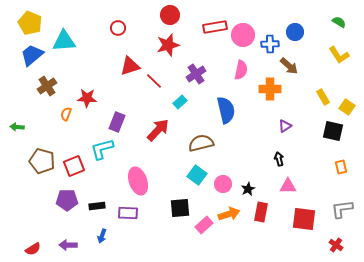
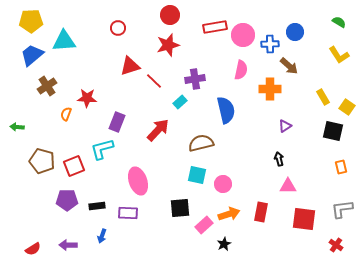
yellow pentagon at (30, 23): moved 1 px right, 2 px up; rotated 25 degrees counterclockwise
purple cross at (196, 74): moved 1 px left, 5 px down; rotated 24 degrees clockwise
cyan square at (197, 175): rotated 24 degrees counterclockwise
black star at (248, 189): moved 24 px left, 55 px down
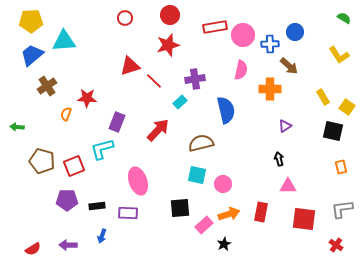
green semicircle at (339, 22): moved 5 px right, 4 px up
red circle at (118, 28): moved 7 px right, 10 px up
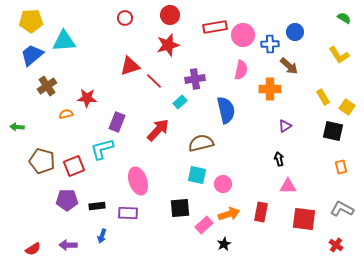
orange semicircle at (66, 114): rotated 56 degrees clockwise
gray L-shape at (342, 209): rotated 35 degrees clockwise
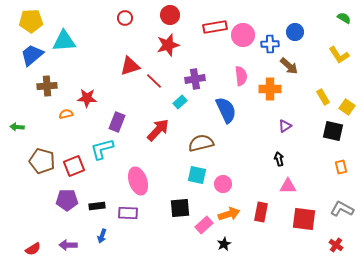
pink semicircle at (241, 70): moved 6 px down; rotated 18 degrees counterclockwise
brown cross at (47, 86): rotated 30 degrees clockwise
blue semicircle at (226, 110): rotated 12 degrees counterclockwise
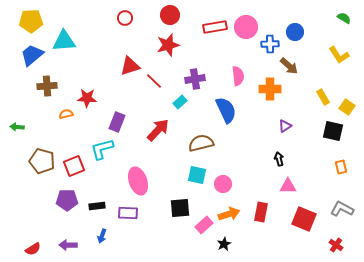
pink circle at (243, 35): moved 3 px right, 8 px up
pink semicircle at (241, 76): moved 3 px left
red square at (304, 219): rotated 15 degrees clockwise
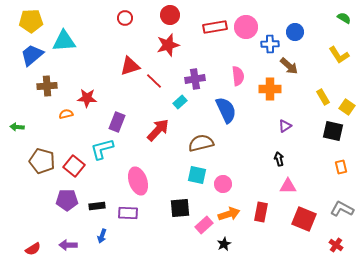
red square at (74, 166): rotated 30 degrees counterclockwise
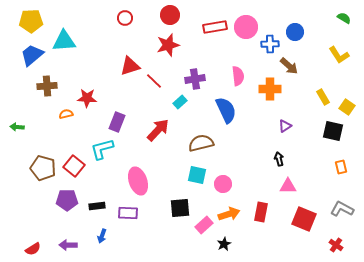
brown pentagon at (42, 161): moved 1 px right, 7 px down
